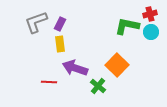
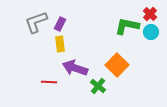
red cross: rotated 32 degrees counterclockwise
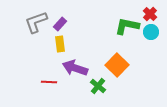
purple rectangle: rotated 16 degrees clockwise
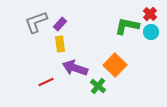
orange square: moved 2 px left
red line: moved 3 px left; rotated 28 degrees counterclockwise
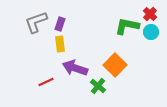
purple rectangle: rotated 24 degrees counterclockwise
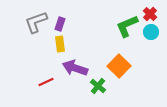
green L-shape: rotated 35 degrees counterclockwise
orange square: moved 4 px right, 1 px down
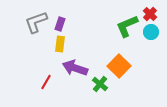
yellow rectangle: rotated 14 degrees clockwise
red line: rotated 35 degrees counterclockwise
green cross: moved 2 px right, 2 px up
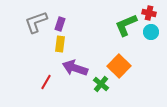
red cross: moved 1 px left, 1 px up; rotated 32 degrees counterclockwise
green L-shape: moved 1 px left, 1 px up
green cross: moved 1 px right
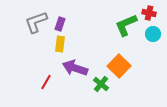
cyan circle: moved 2 px right, 2 px down
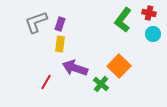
green L-shape: moved 3 px left, 5 px up; rotated 30 degrees counterclockwise
